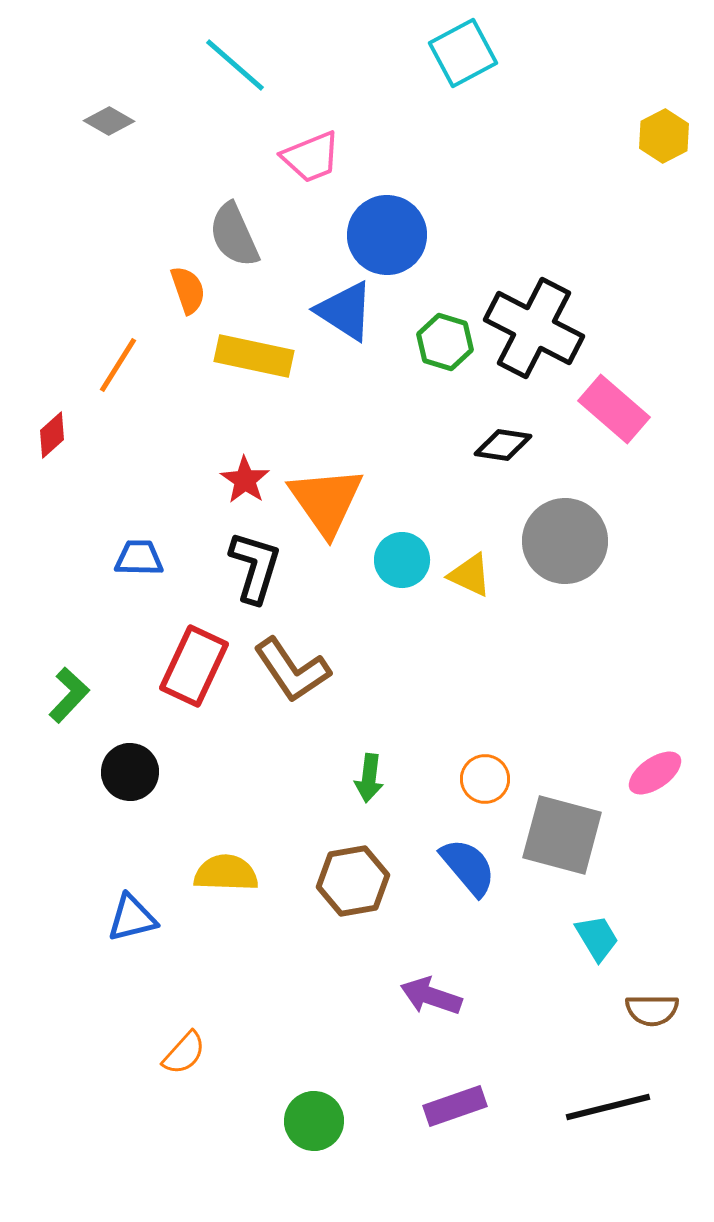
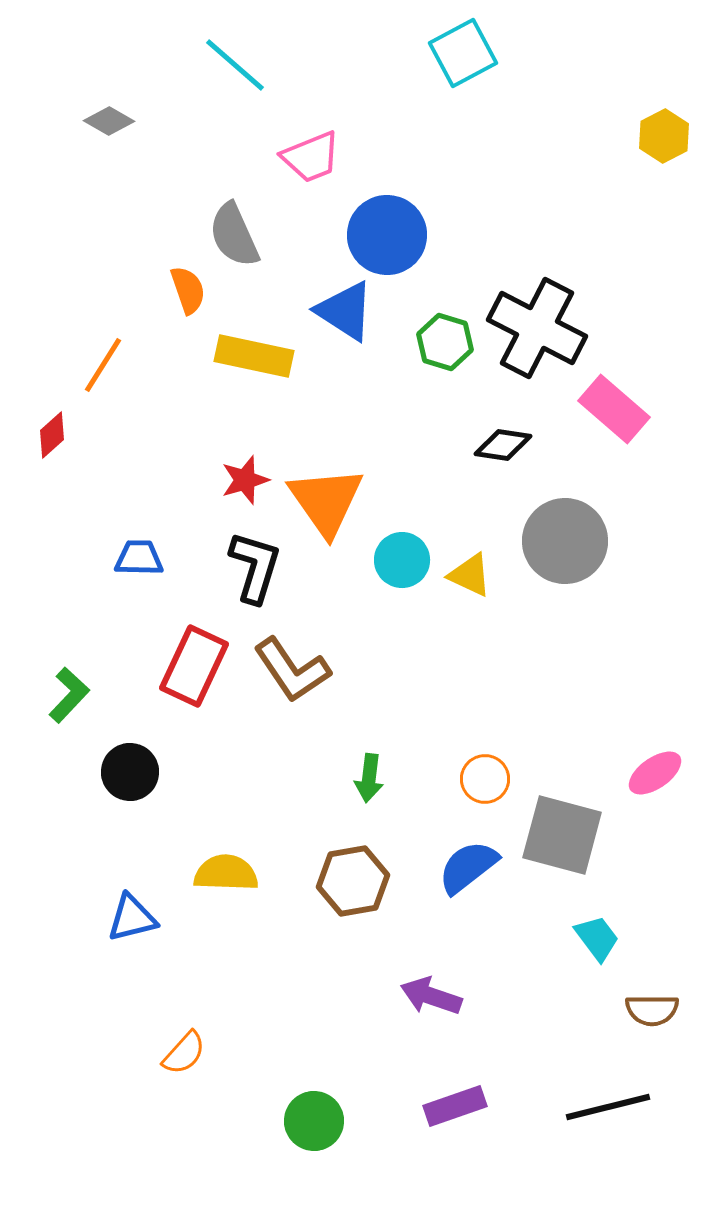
black cross at (534, 328): moved 3 px right
orange line at (118, 365): moved 15 px left
red star at (245, 480): rotated 21 degrees clockwise
blue semicircle at (468, 867): rotated 88 degrees counterclockwise
cyan trapezoid at (597, 938): rotated 6 degrees counterclockwise
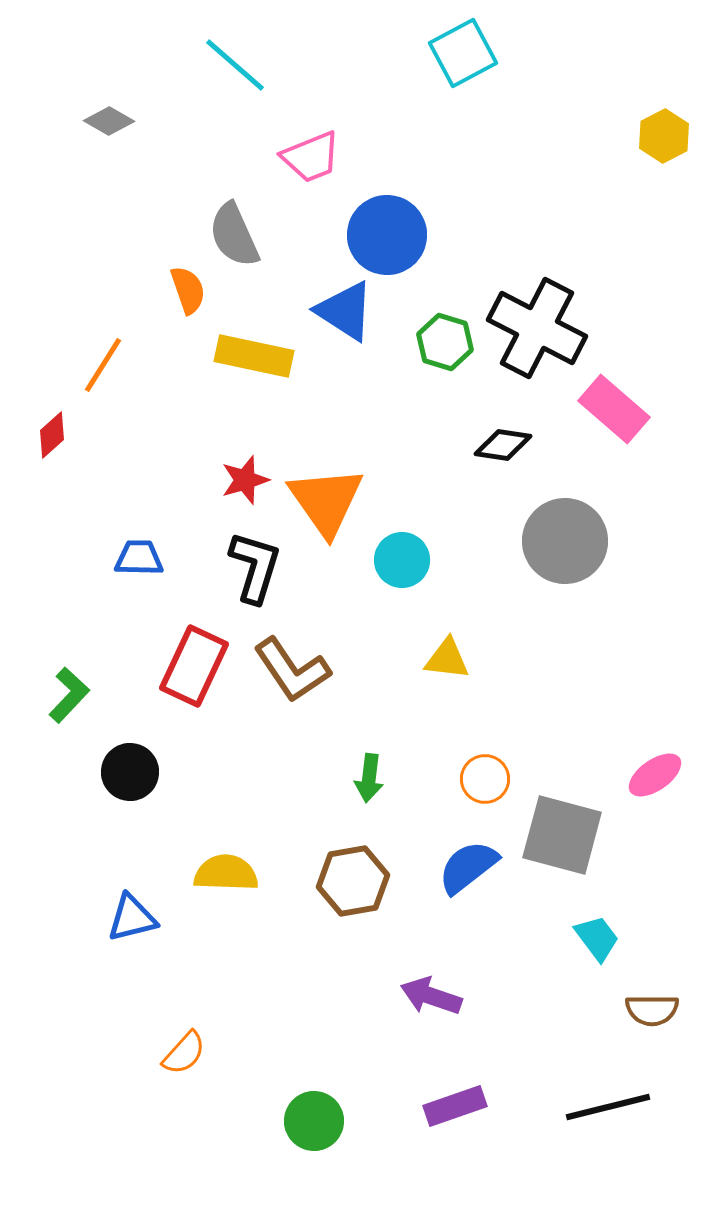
yellow triangle at (470, 575): moved 23 px left, 84 px down; rotated 18 degrees counterclockwise
pink ellipse at (655, 773): moved 2 px down
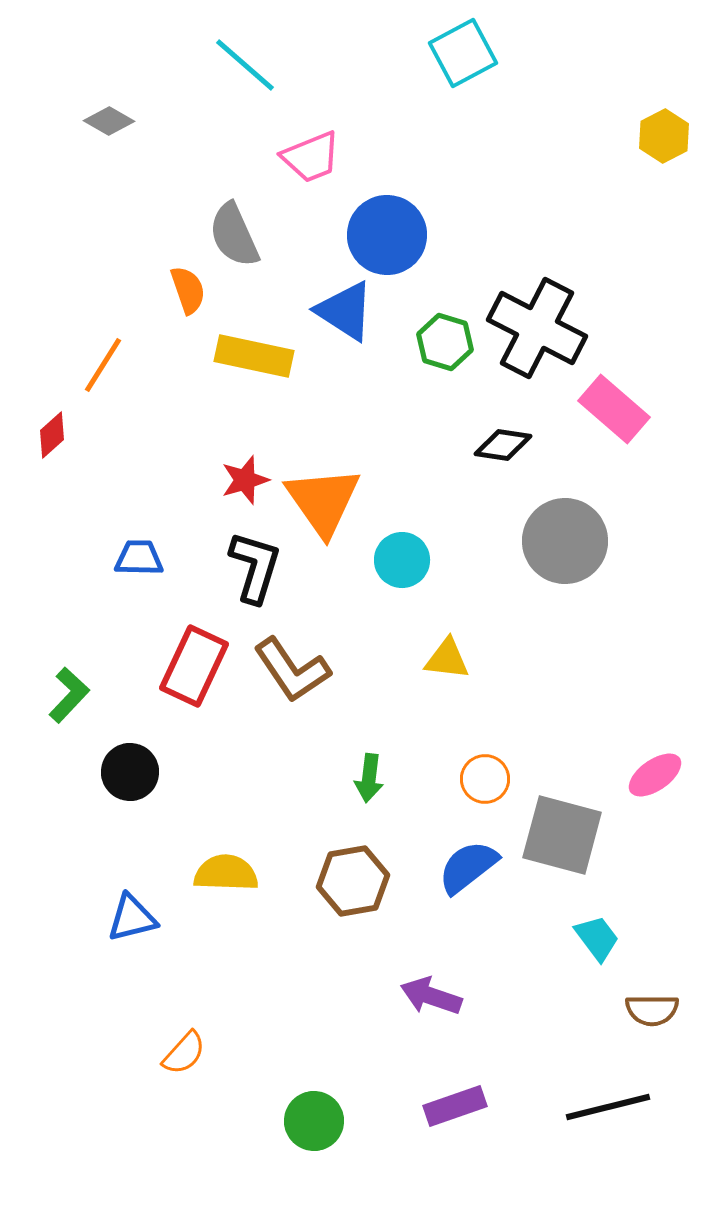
cyan line at (235, 65): moved 10 px right
orange triangle at (326, 501): moved 3 px left
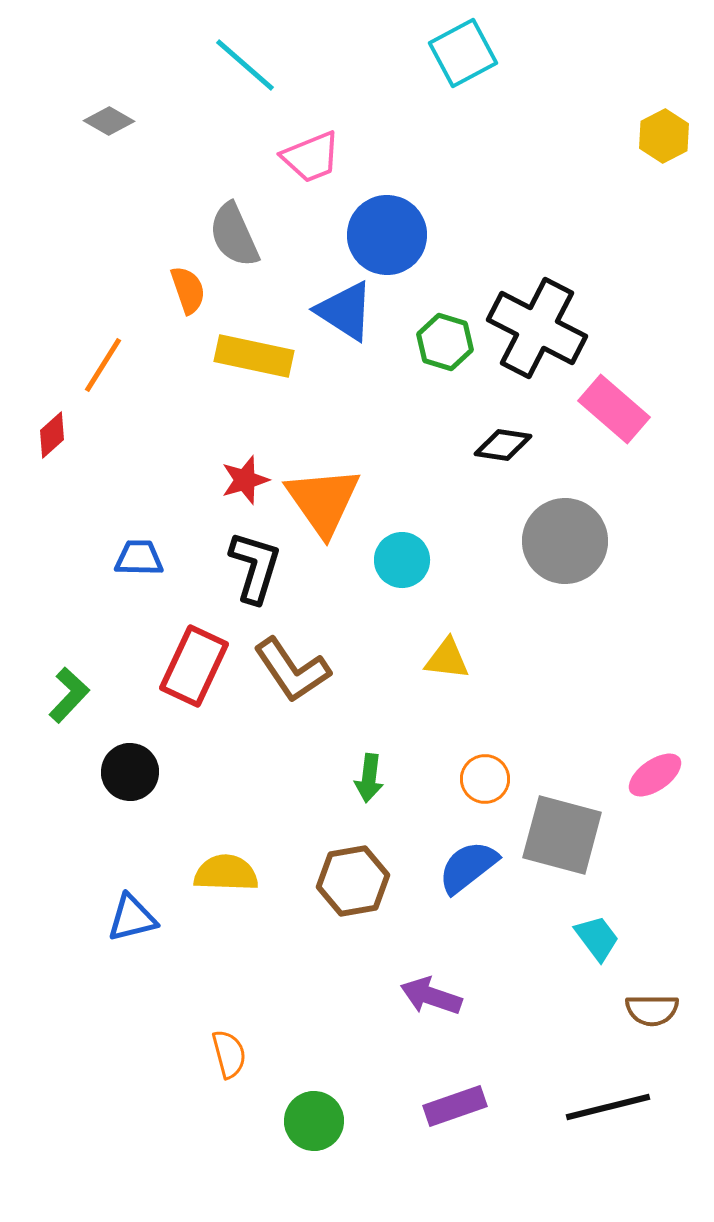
orange semicircle at (184, 1053): moved 45 px right, 1 px down; rotated 57 degrees counterclockwise
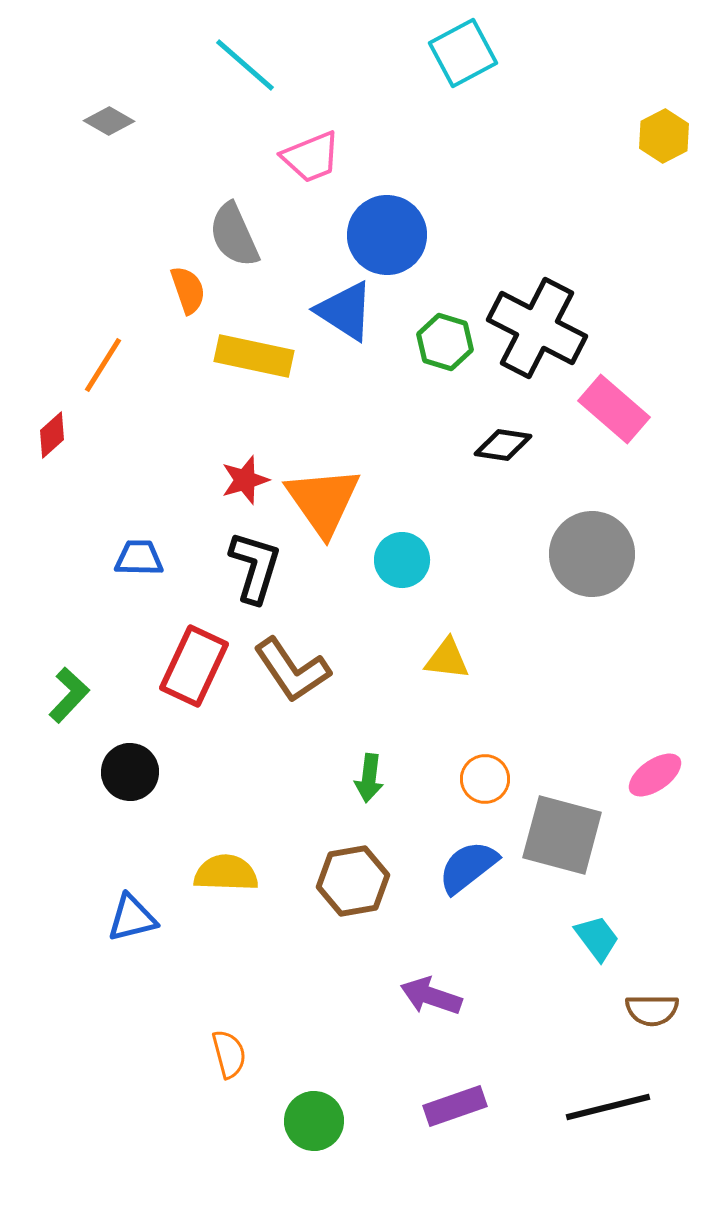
gray circle at (565, 541): moved 27 px right, 13 px down
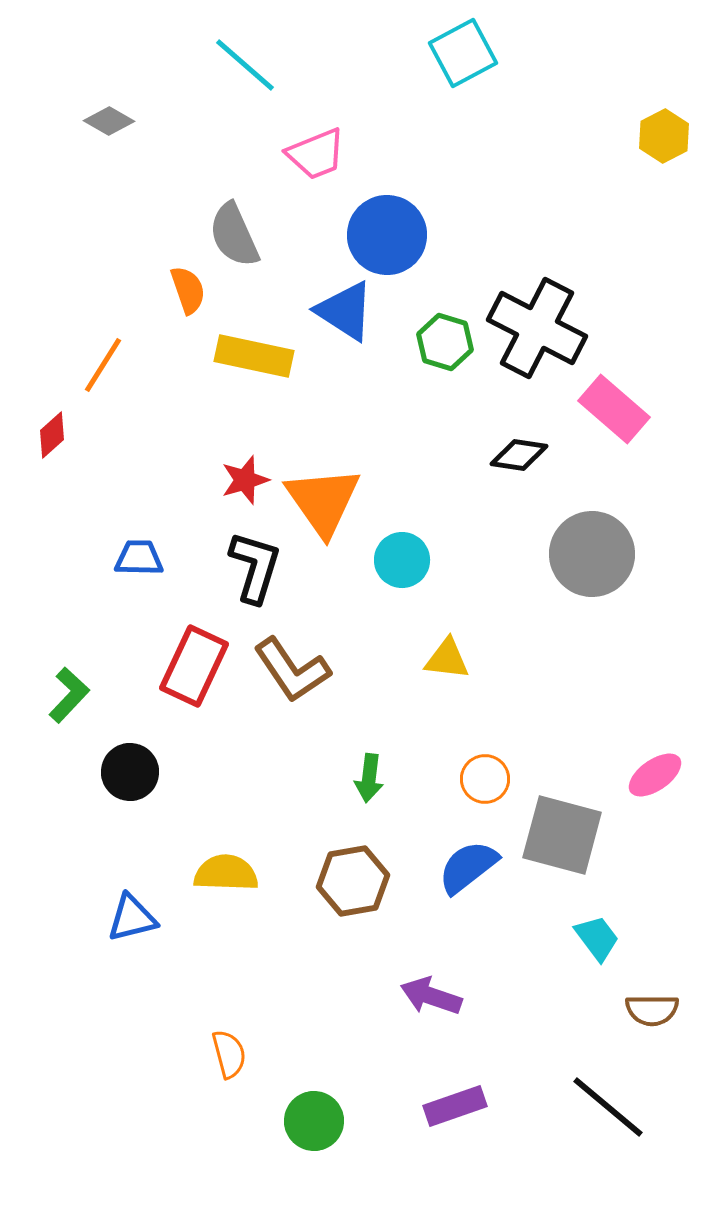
pink trapezoid at (311, 157): moved 5 px right, 3 px up
black diamond at (503, 445): moved 16 px right, 10 px down
black line at (608, 1107): rotated 54 degrees clockwise
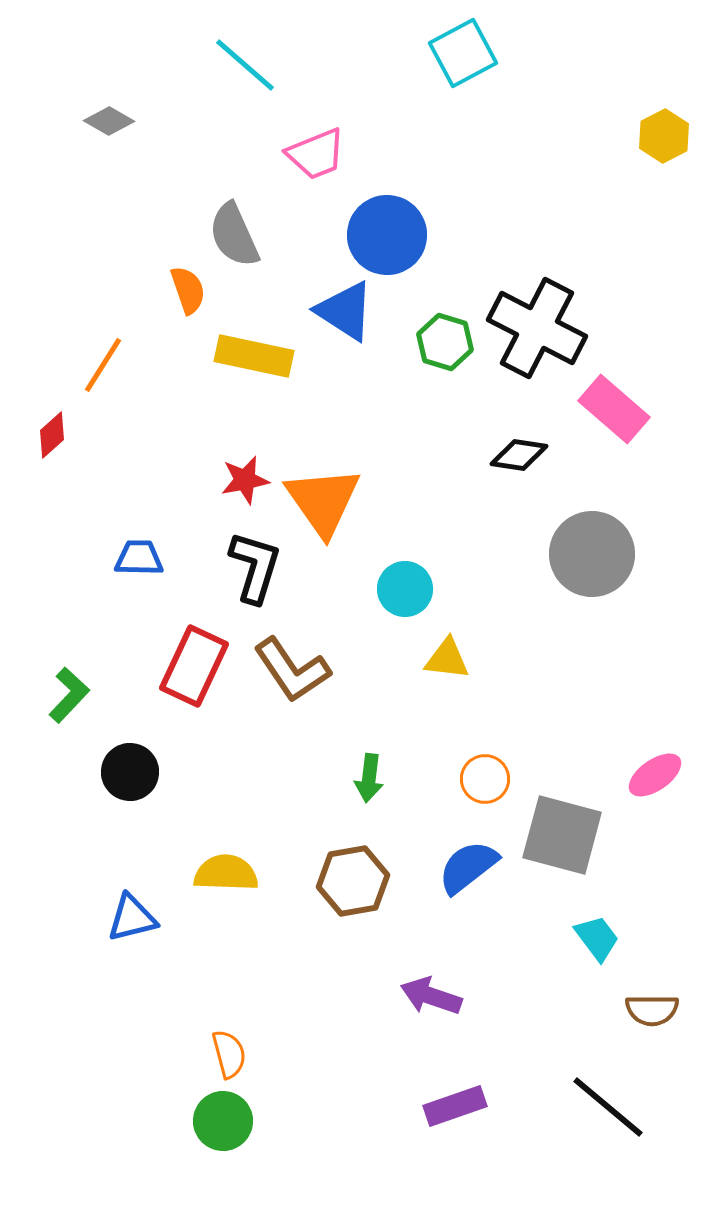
red star at (245, 480): rotated 6 degrees clockwise
cyan circle at (402, 560): moved 3 px right, 29 px down
green circle at (314, 1121): moved 91 px left
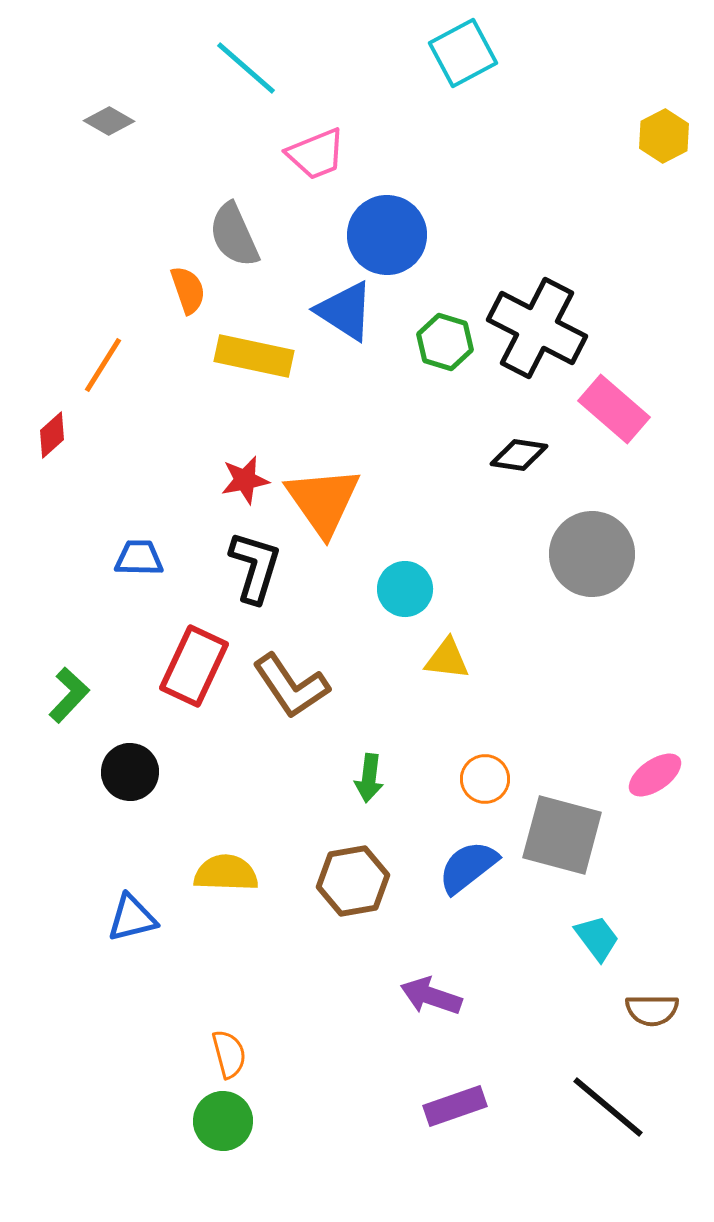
cyan line at (245, 65): moved 1 px right, 3 px down
brown L-shape at (292, 670): moved 1 px left, 16 px down
